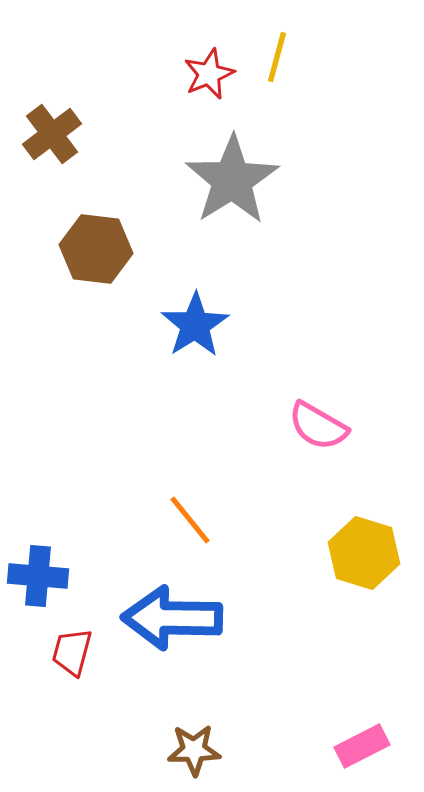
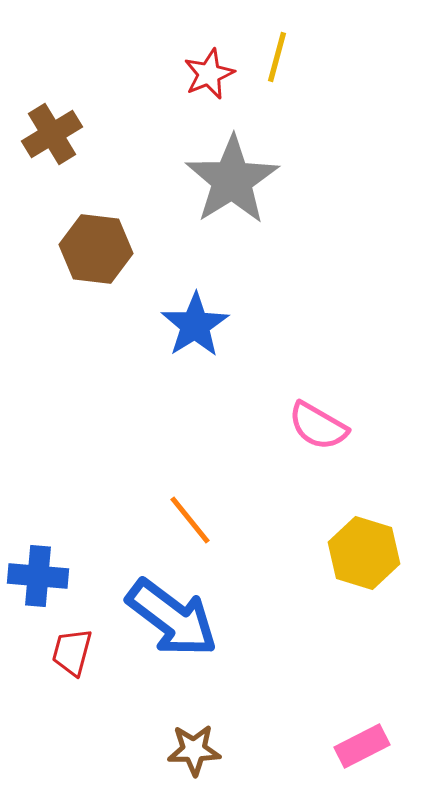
brown cross: rotated 6 degrees clockwise
blue arrow: rotated 144 degrees counterclockwise
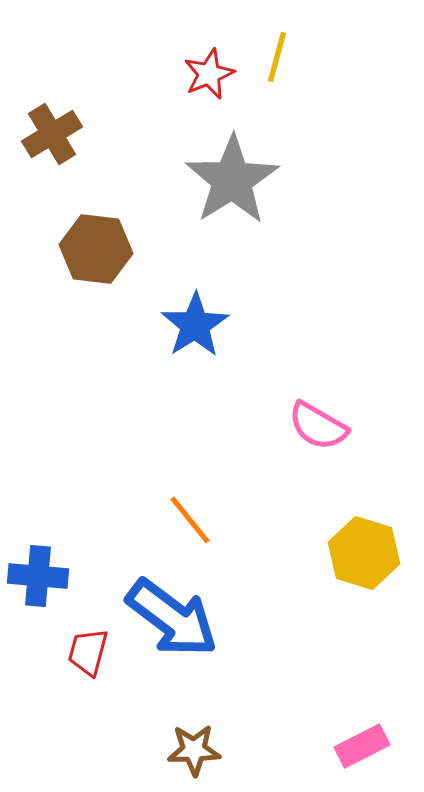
red trapezoid: moved 16 px right
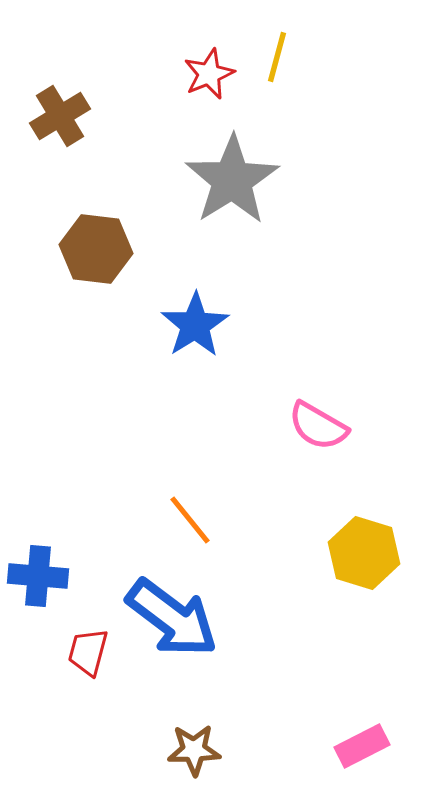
brown cross: moved 8 px right, 18 px up
